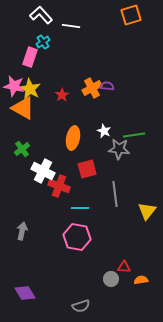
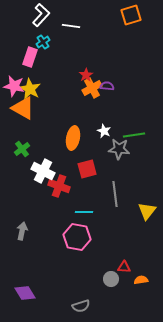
white L-shape: rotated 85 degrees clockwise
red star: moved 24 px right, 20 px up
cyan line: moved 4 px right, 4 px down
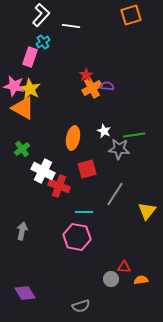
gray line: rotated 40 degrees clockwise
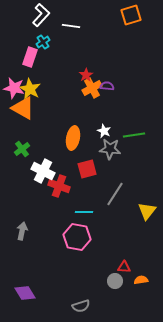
pink star: moved 2 px down
gray star: moved 9 px left
gray circle: moved 4 px right, 2 px down
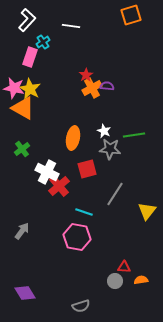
white L-shape: moved 14 px left, 5 px down
white cross: moved 4 px right, 1 px down
red cross: rotated 30 degrees clockwise
cyan line: rotated 18 degrees clockwise
gray arrow: rotated 24 degrees clockwise
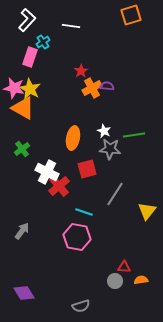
red star: moved 5 px left, 4 px up
purple diamond: moved 1 px left
